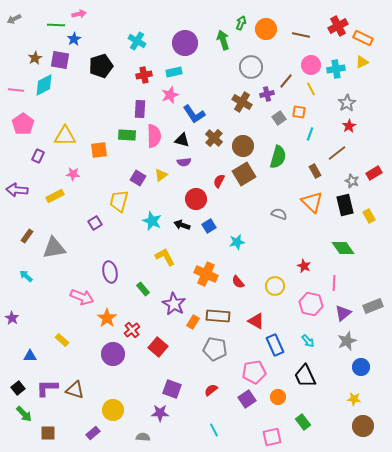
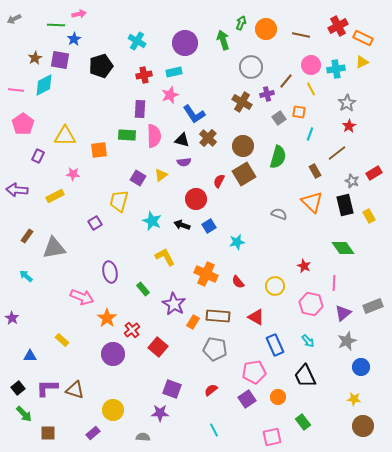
brown cross at (214, 138): moved 6 px left
red triangle at (256, 321): moved 4 px up
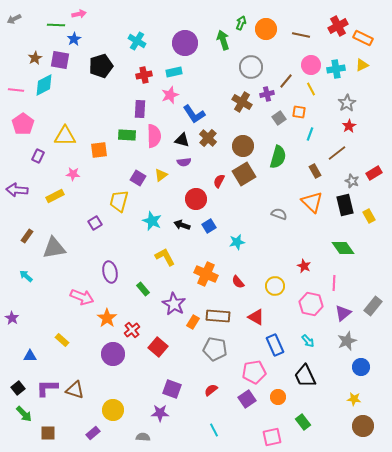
yellow triangle at (362, 62): moved 3 px down
gray rectangle at (373, 306): rotated 30 degrees counterclockwise
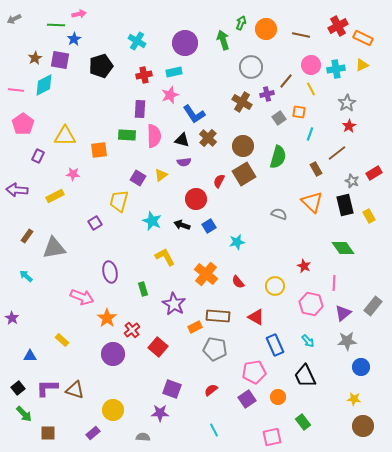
brown rectangle at (315, 171): moved 1 px right, 2 px up
orange cross at (206, 274): rotated 15 degrees clockwise
green rectangle at (143, 289): rotated 24 degrees clockwise
orange rectangle at (193, 322): moved 2 px right, 5 px down; rotated 32 degrees clockwise
gray star at (347, 341): rotated 18 degrees clockwise
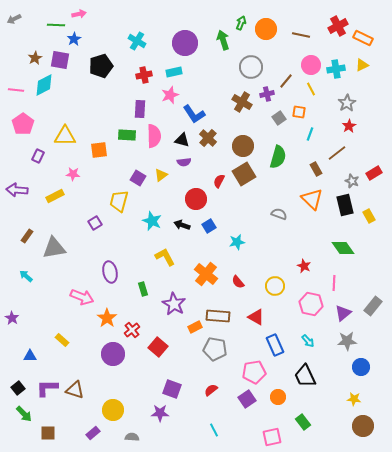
orange triangle at (312, 202): moved 3 px up
gray semicircle at (143, 437): moved 11 px left
